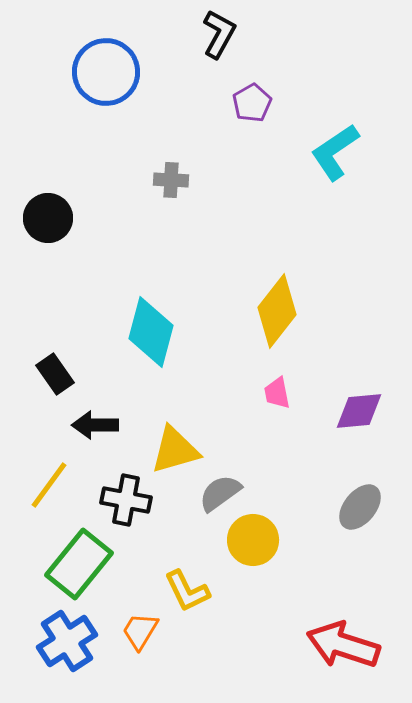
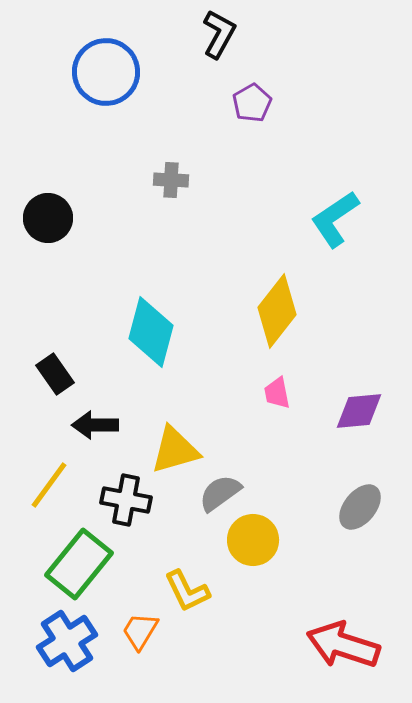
cyan L-shape: moved 67 px down
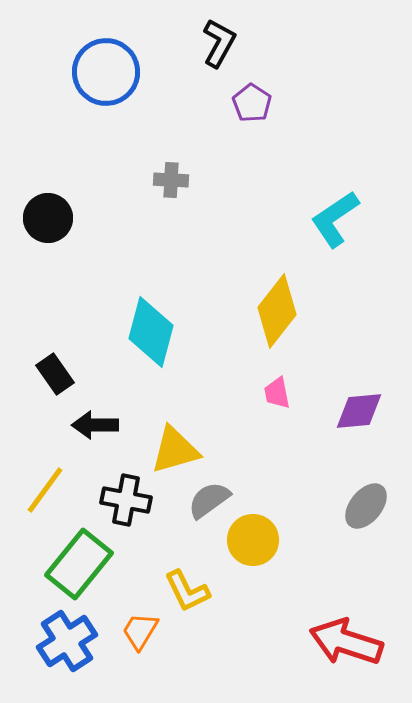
black L-shape: moved 9 px down
purple pentagon: rotated 9 degrees counterclockwise
yellow line: moved 4 px left, 5 px down
gray semicircle: moved 11 px left, 7 px down
gray ellipse: moved 6 px right, 1 px up
red arrow: moved 3 px right, 3 px up
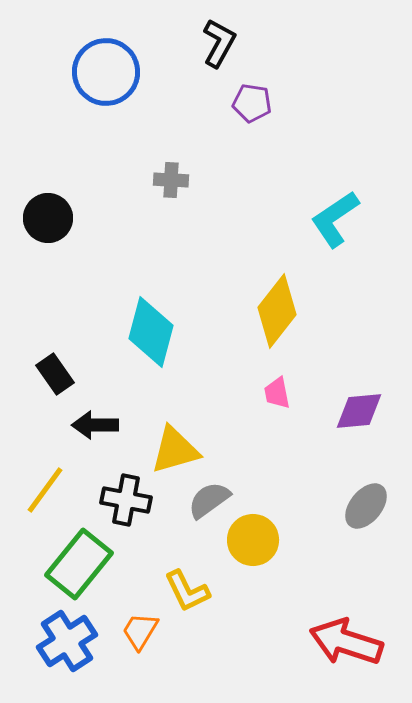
purple pentagon: rotated 24 degrees counterclockwise
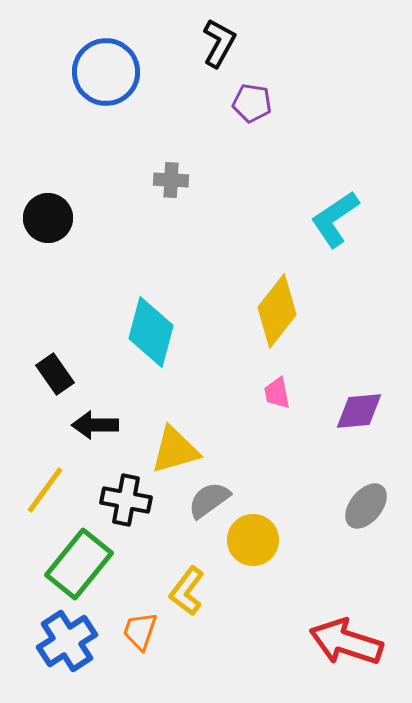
yellow L-shape: rotated 63 degrees clockwise
orange trapezoid: rotated 12 degrees counterclockwise
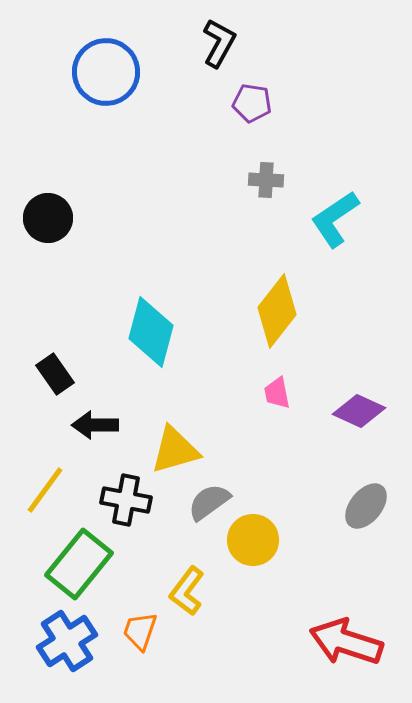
gray cross: moved 95 px right
purple diamond: rotated 30 degrees clockwise
gray semicircle: moved 2 px down
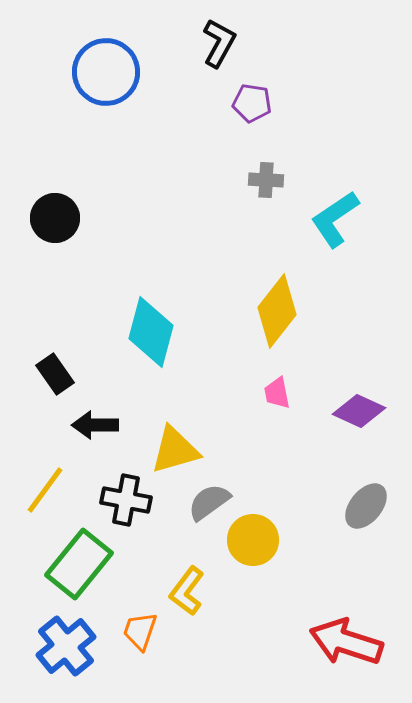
black circle: moved 7 px right
blue cross: moved 1 px left, 5 px down; rotated 6 degrees counterclockwise
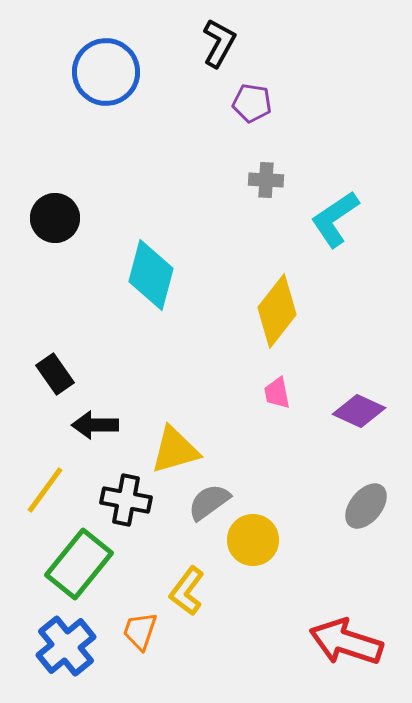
cyan diamond: moved 57 px up
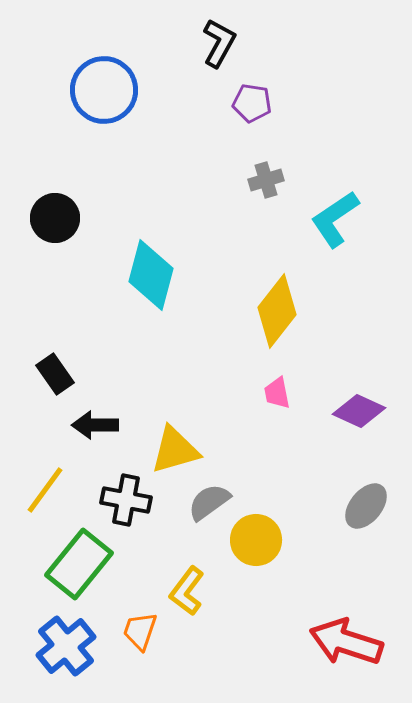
blue circle: moved 2 px left, 18 px down
gray cross: rotated 20 degrees counterclockwise
yellow circle: moved 3 px right
